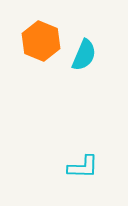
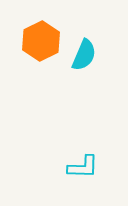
orange hexagon: rotated 12 degrees clockwise
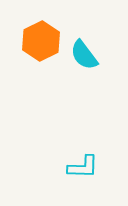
cyan semicircle: rotated 120 degrees clockwise
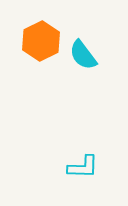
cyan semicircle: moved 1 px left
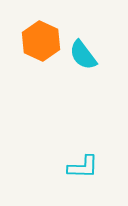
orange hexagon: rotated 9 degrees counterclockwise
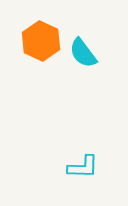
cyan semicircle: moved 2 px up
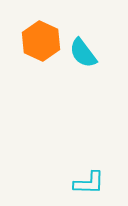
cyan L-shape: moved 6 px right, 16 px down
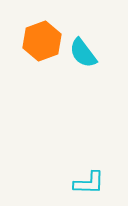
orange hexagon: moved 1 px right; rotated 15 degrees clockwise
